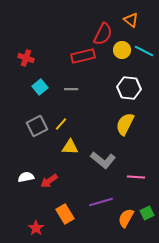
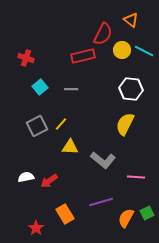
white hexagon: moved 2 px right, 1 px down
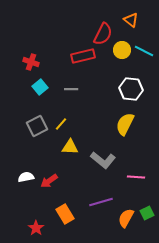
red cross: moved 5 px right, 4 px down
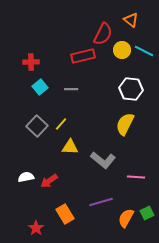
red cross: rotated 21 degrees counterclockwise
gray square: rotated 20 degrees counterclockwise
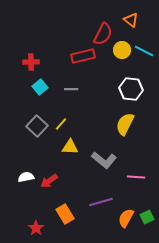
gray L-shape: moved 1 px right
green square: moved 4 px down
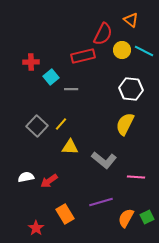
cyan square: moved 11 px right, 10 px up
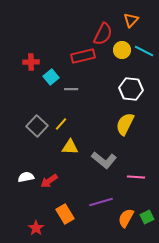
orange triangle: rotated 35 degrees clockwise
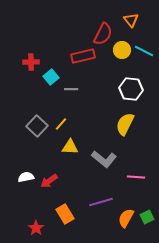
orange triangle: rotated 21 degrees counterclockwise
gray L-shape: moved 1 px up
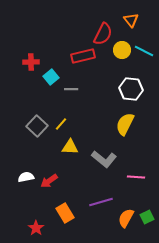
orange rectangle: moved 1 px up
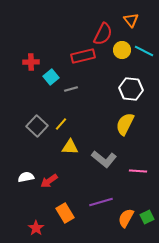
gray line: rotated 16 degrees counterclockwise
pink line: moved 2 px right, 6 px up
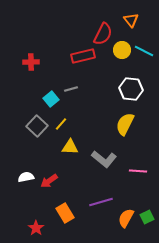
cyan square: moved 22 px down
